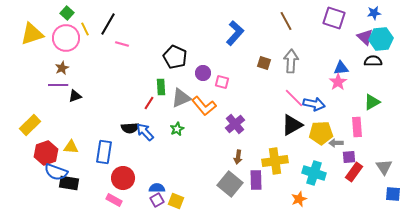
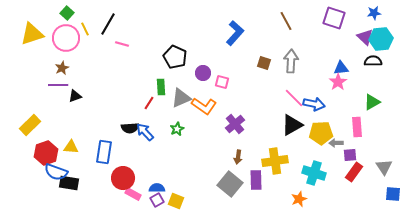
orange L-shape at (204, 106): rotated 15 degrees counterclockwise
purple square at (349, 157): moved 1 px right, 2 px up
pink rectangle at (114, 200): moved 19 px right, 6 px up
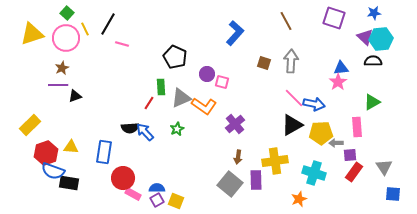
purple circle at (203, 73): moved 4 px right, 1 px down
blue semicircle at (56, 172): moved 3 px left, 1 px up
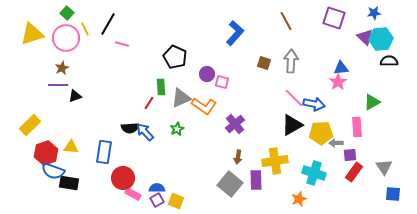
black semicircle at (373, 61): moved 16 px right
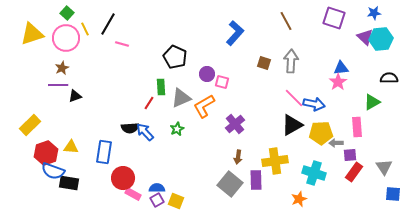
black semicircle at (389, 61): moved 17 px down
orange L-shape at (204, 106): rotated 115 degrees clockwise
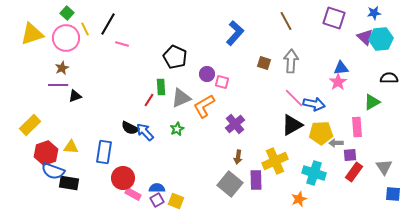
red line at (149, 103): moved 3 px up
black semicircle at (130, 128): rotated 30 degrees clockwise
yellow cross at (275, 161): rotated 15 degrees counterclockwise
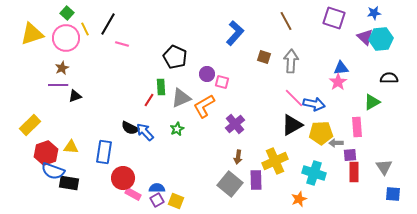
brown square at (264, 63): moved 6 px up
red rectangle at (354, 172): rotated 36 degrees counterclockwise
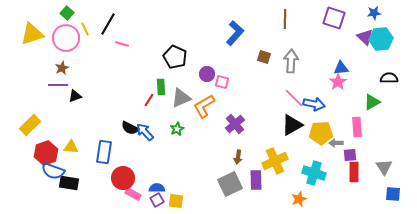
brown line at (286, 21): moved 1 px left, 2 px up; rotated 30 degrees clockwise
gray square at (230, 184): rotated 25 degrees clockwise
yellow square at (176, 201): rotated 14 degrees counterclockwise
